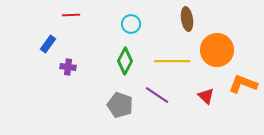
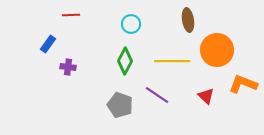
brown ellipse: moved 1 px right, 1 px down
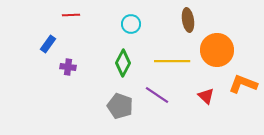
green diamond: moved 2 px left, 2 px down
gray pentagon: moved 1 px down
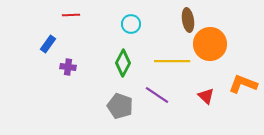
orange circle: moved 7 px left, 6 px up
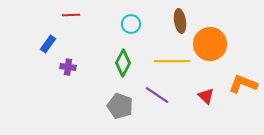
brown ellipse: moved 8 px left, 1 px down
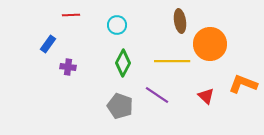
cyan circle: moved 14 px left, 1 px down
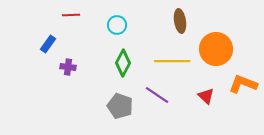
orange circle: moved 6 px right, 5 px down
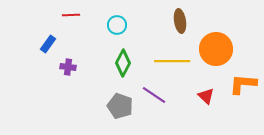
orange L-shape: rotated 16 degrees counterclockwise
purple line: moved 3 px left
